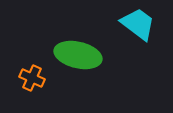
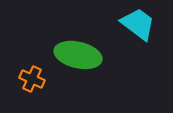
orange cross: moved 1 px down
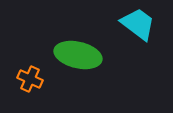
orange cross: moved 2 px left
